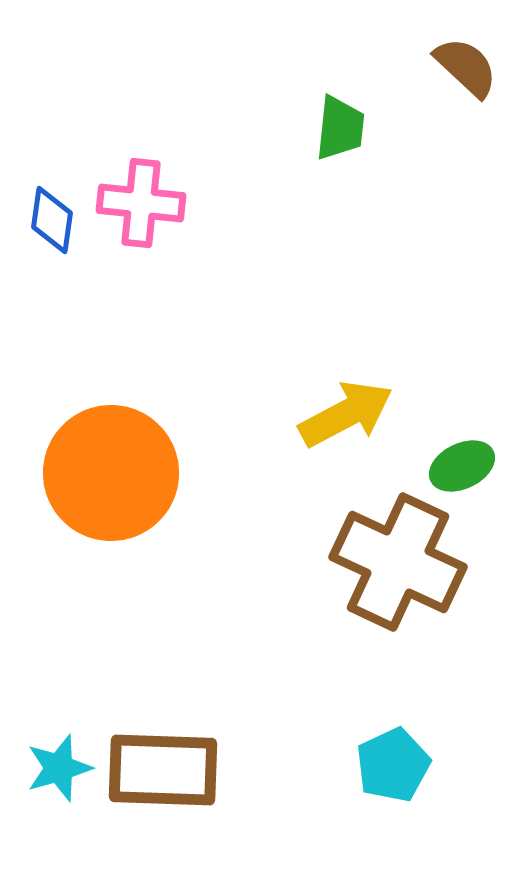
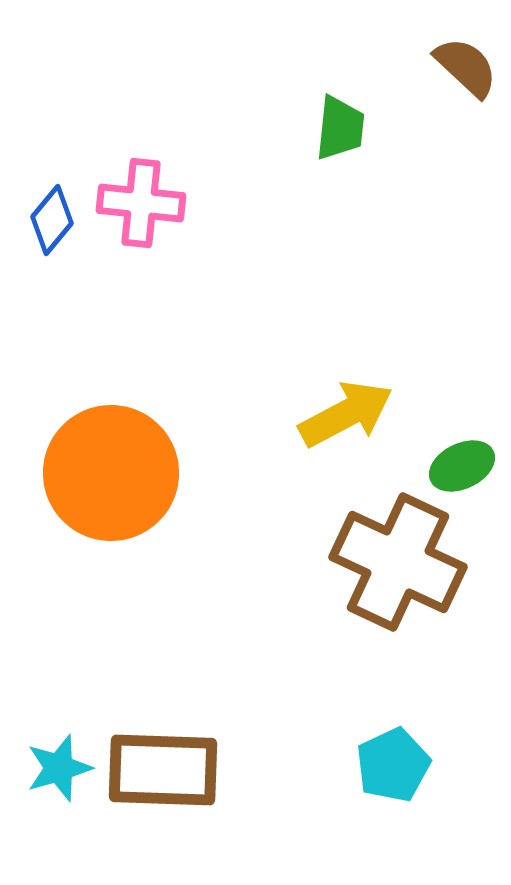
blue diamond: rotated 32 degrees clockwise
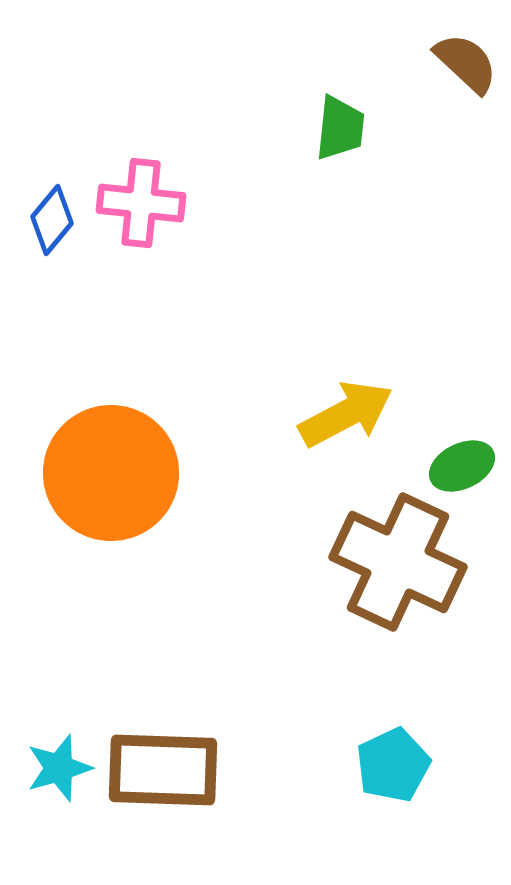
brown semicircle: moved 4 px up
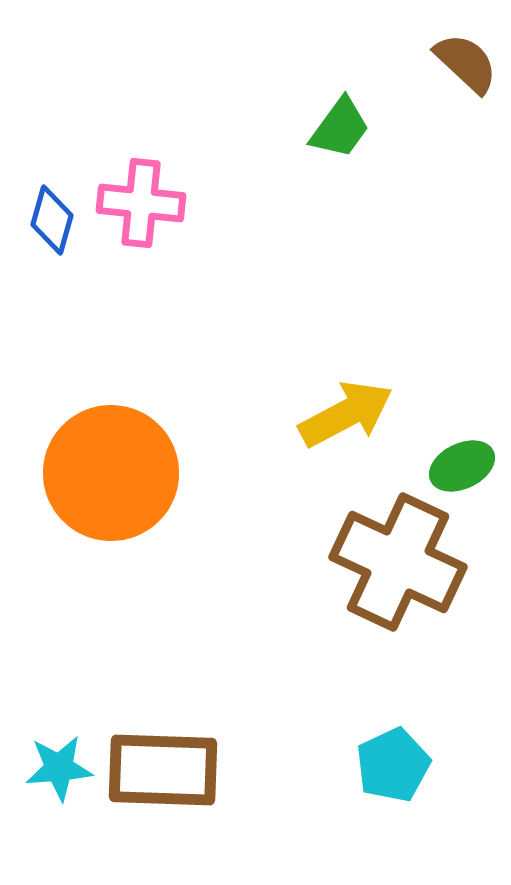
green trapezoid: rotated 30 degrees clockwise
blue diamond: rotated 24 degrees counterclockwise
cyan star: rotated 12 degrees clockwise
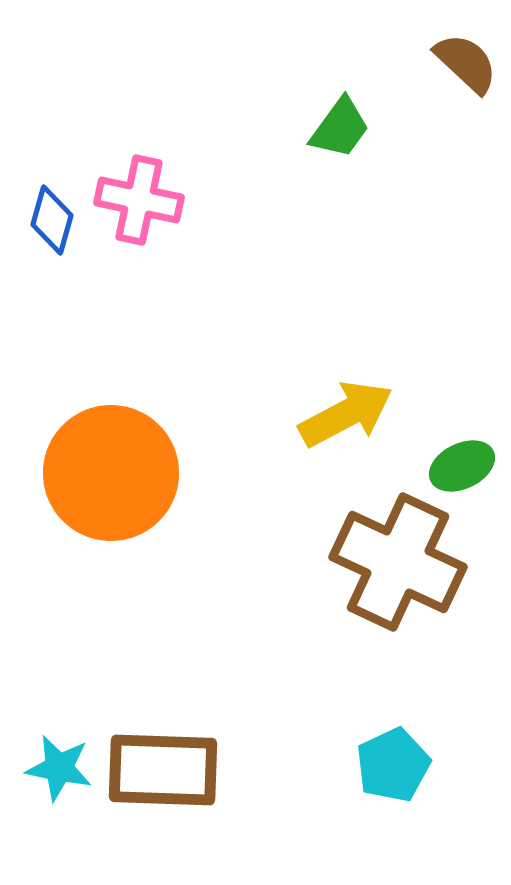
pink cross: moved 2 px left, 3 px up; rotated 6 degrees clockwise
cyan star: rotated 16 degrees clockwise
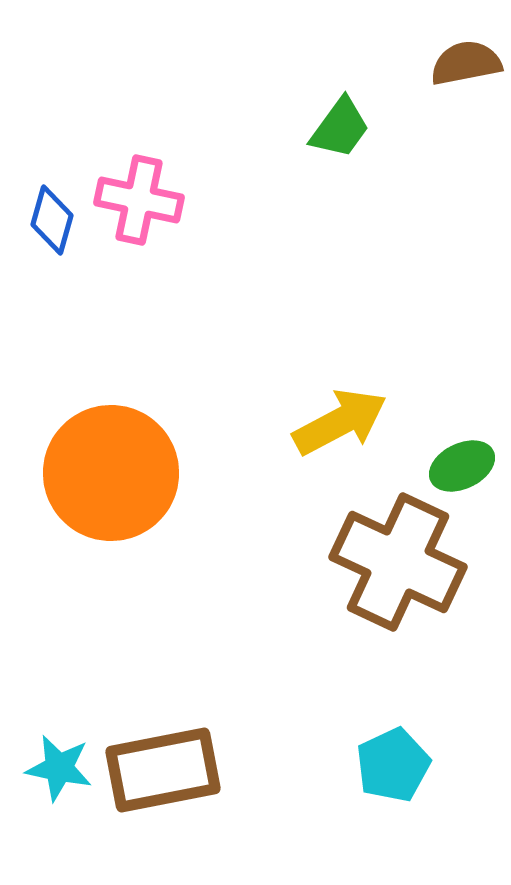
brown semicircle: rotated 54 degrees counterclockwise
yellow arrow: moved 6 px left, 8 px down
brown rectangle: rotated 13 degrees counterclockwise
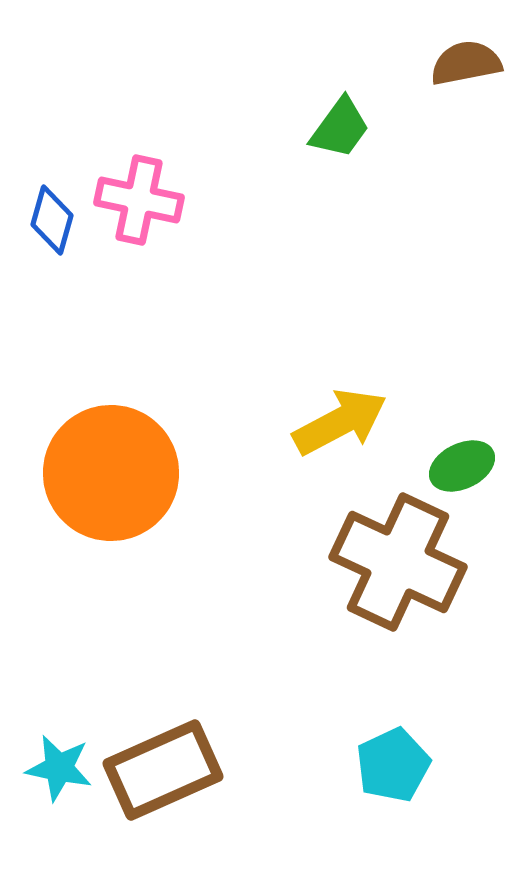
brown rectangle: rotated 13 degrees counterclockwise
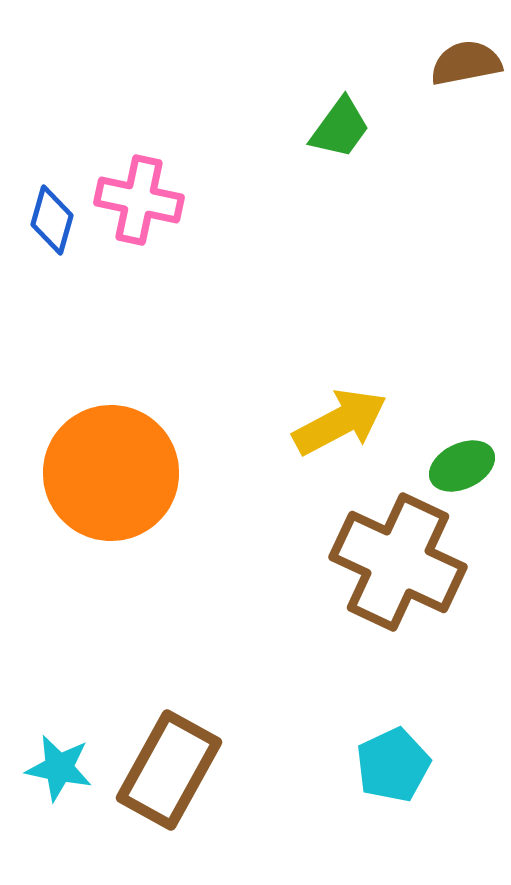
brown rectangle: moved 6 px right; rotated 37 degrees counterclockwise
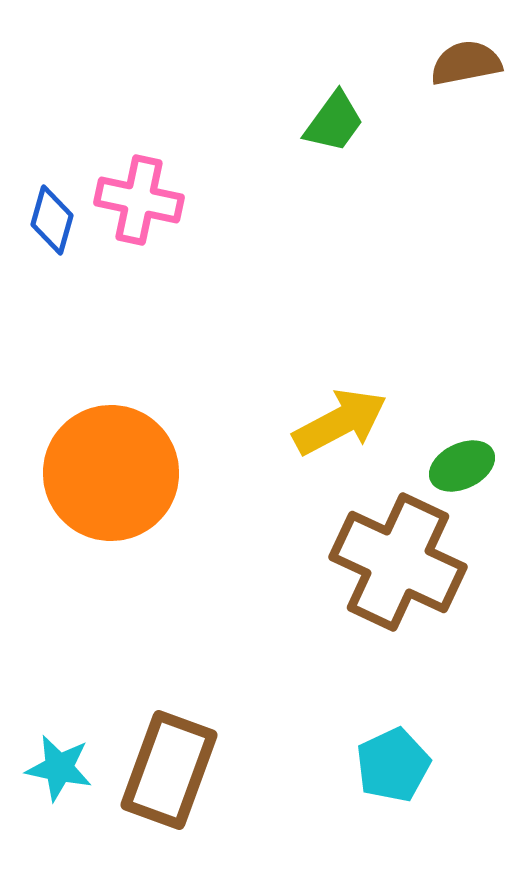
green trapezoid: moved 6 px left, 6 px up
brown rectangle: rotated 9 degrees counterclockwise
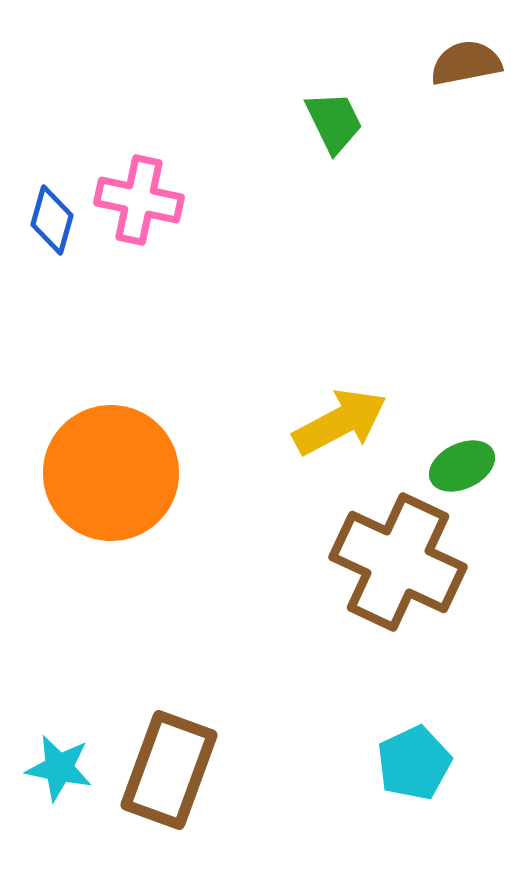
green trapezoid: rotated 62 degrees counterclockwise
cyan pentagon: moved 21 px right, 2 px up
